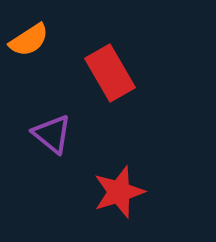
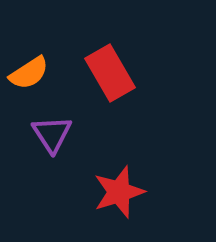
orange semicircle: moved 33 px down
purple triangle: rotated 18 degrees clockwise
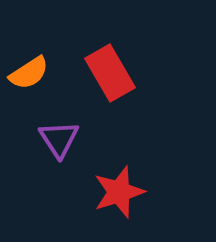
purple triangle: moved 7 px right, 5 px down
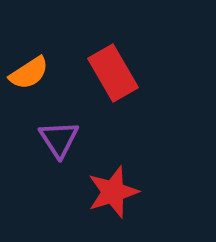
red rectangle: moved 3 px right
red star: moved 6 px left
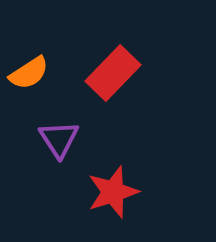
red rectangle: rotated 74 degrees clockwise
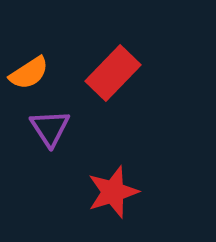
purple triangle: moved 9 px left, 11 px up
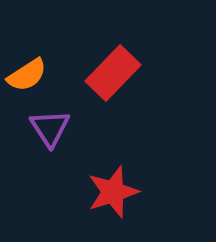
orange semicircle: moved 2 px left, 2 px down
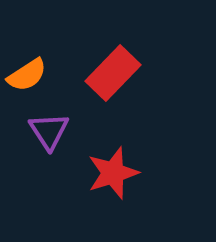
purple triangle: moved 1 px left, 3 px down
red star: moved 19 px up
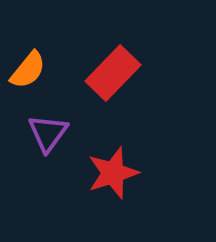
orange semicircle: moved 1 px right, 5 px up; rotated 18 degrees counterclockwise
purple triangle: moved 1 px left, 2 px down; rotated 9 degrees clockwise
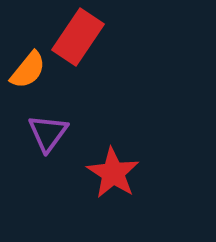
red rectangle: moved 35 px left, 36 px up; rotated 10 degrees counterclockwise
red star: rotated 22 degrees counterclockwise
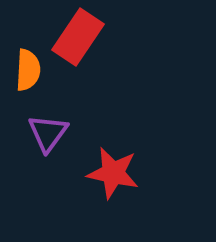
orange semicircle: rotated 36 degrees counterclockwise
red star: rotated 20 degrees counterclockwise
